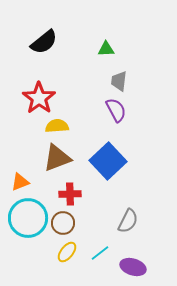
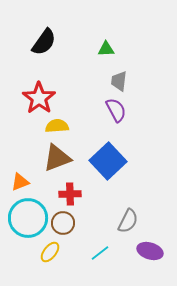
black semicircle: rotated 16 degrees counterclockwise
yellow ellipse: moved 17 px left
purple ellipse: moved 17 px right, 16 px up
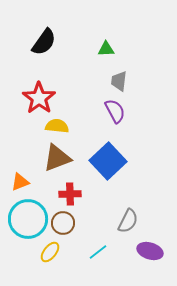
purple semicircle: moved 1 px left, 1 px down
yellow semicircle: rotated 10 degrees clockwise
cyan circle: moved 1 px down
cyan line: moved 2 px left, 1 px up
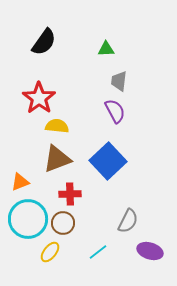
brown triangle: moved 1 px down
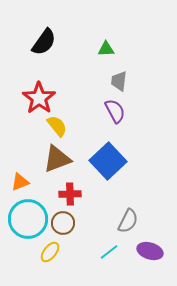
yellow semicircle: rotated 45 degrees clockwise
cyan line: moved 11 px right
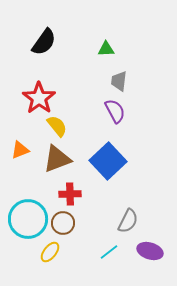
orange triangle: moved 32 px up
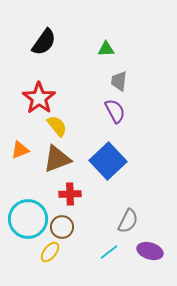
brown circle: moved 1 px left, 4 px down
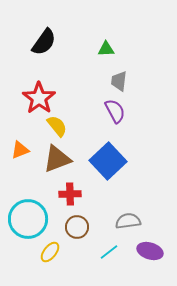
gray semicircle: rotated 125 degrees counterclockwise
brown circle: moved 15 px right
